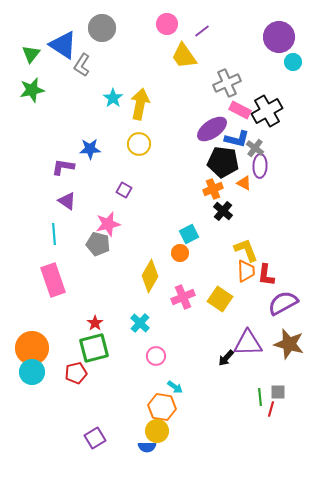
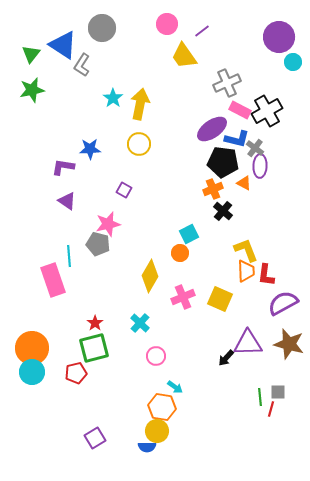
cyan line at (54, 234): moved 15 px right, 22 px down
yellow square at (220, 299): rotated 10 degrees counterclockwise
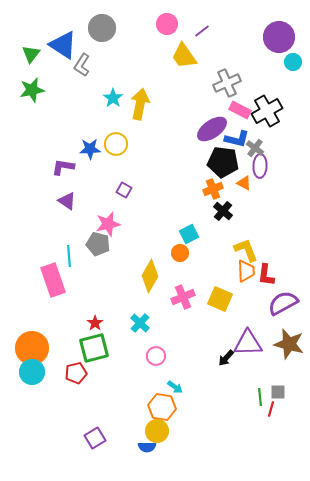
yellow circle at (139, 144): moved 23 px left
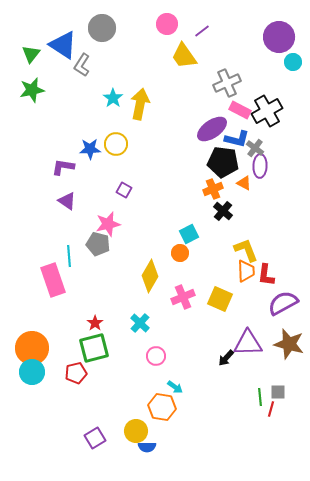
yellow circle at (157, 431): moved 21 px left
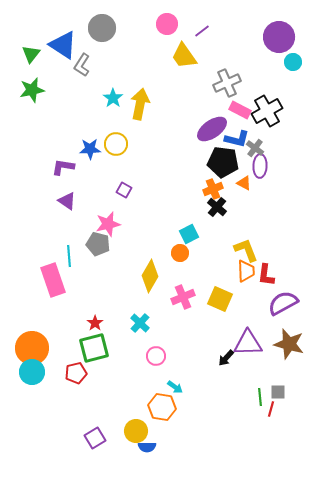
black cross at (223, 211): moved 6 px left, 4 px up
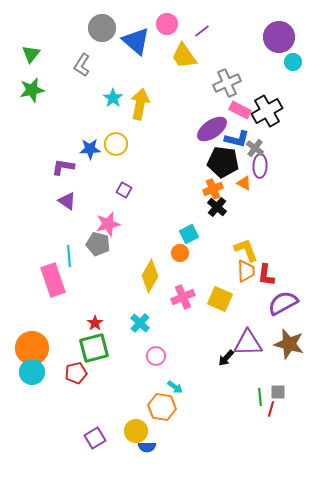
blue triangle at (63, 45): moved 73 px right, 4 px up; rotated 8 degrees clockwise
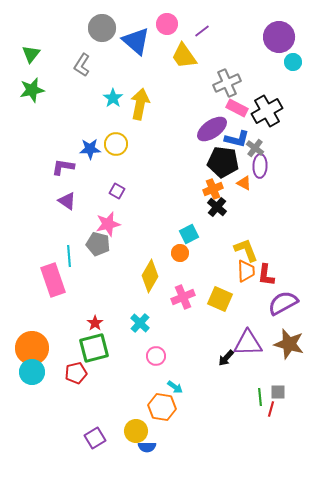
pink rectangle at (240, 110): moved 3 px left, 2 px up
purple square at (124, 190): moved 7 px left, 1 px down
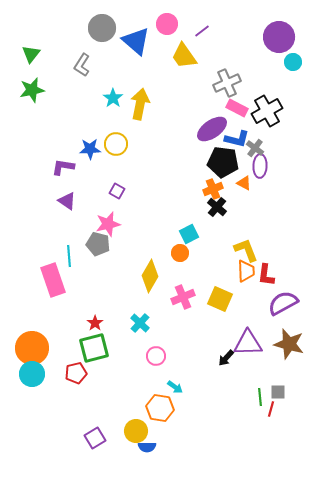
cyan circle at (32, 372): moved 2 px down
orange hexagon at (162, 407): moved 2 px left, 1 px down
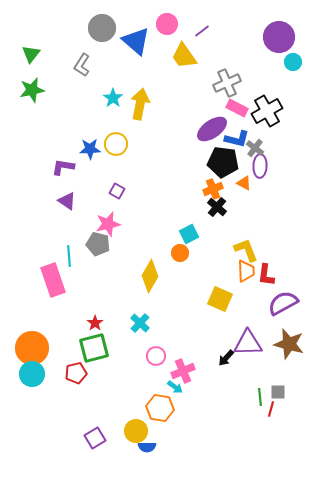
pink cross at (183, 297): moved 74 px down
